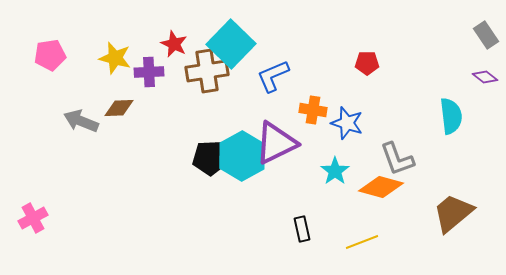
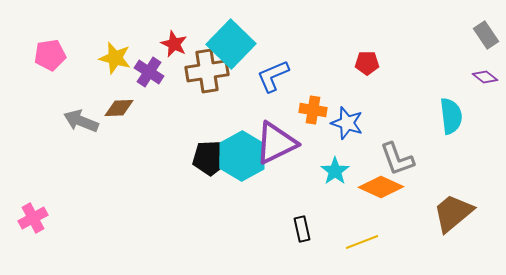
purple cross: rotated 36 degrees clockwise
orange diamond: rotated 9 degrees clockwise
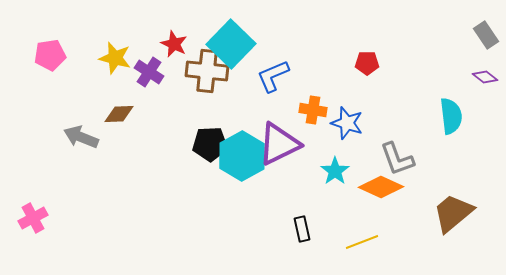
brown cross: rotated 15 degrees clockwise
brown diamond: moved 6 px down
gray arrow: moved 16 px down
purple triangle: moved 3 px right, 1 px down
black pentagon: moved 14 px up
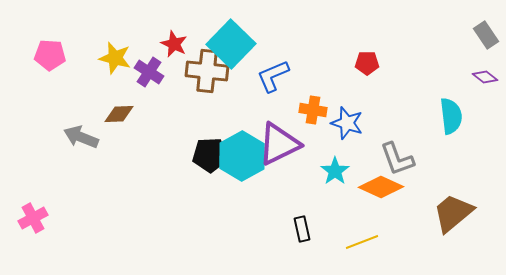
pink pentagon: rotated 12 degrees clockwise
black pentagon: moved 11 px down
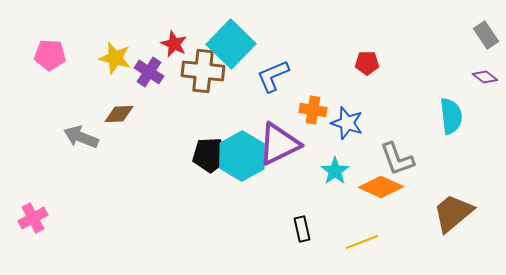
brown cross: moved 4 px left
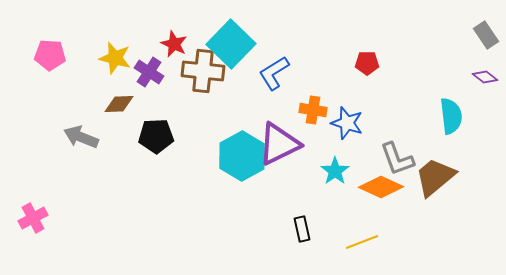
blue L-shape: moved 1 px right, 3 px up; rotated 9 degrees counterclockwise
brown diamond: moved 10 px up
black pentagon: moved 54 px left, 19 px up
brown trapezoid: moved 18 px left, 36 px up
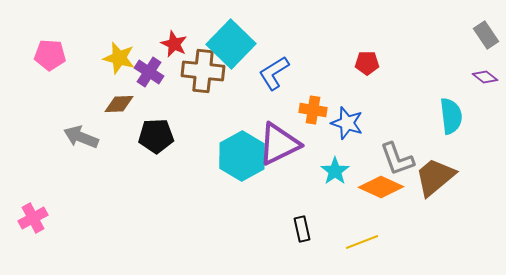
yellow star: moved 4 px right
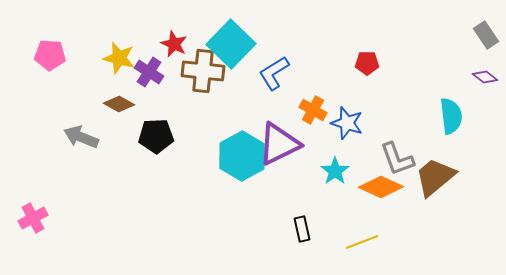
brown diamond: rotated 32 degrees clockwise
orange cross: rotated 20 degrees clockwise
